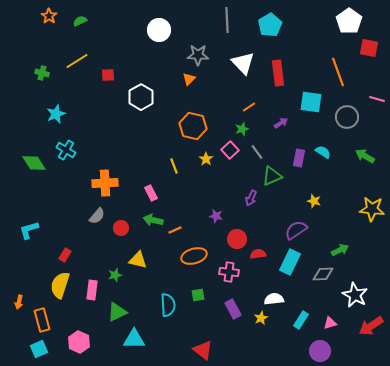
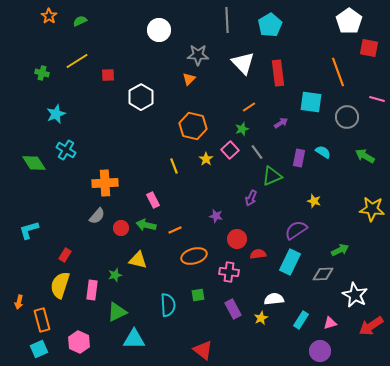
pink rectangle at (151, 193): moved 2 px right, 7 px down
green arrow at (153, 220): moved 7 px left, 5 px down
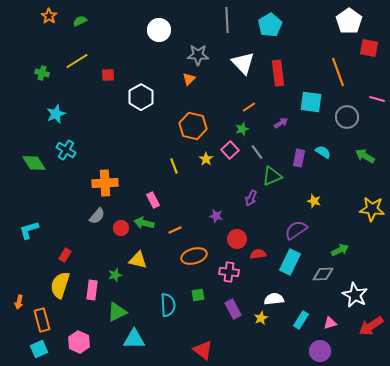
green arrow at (146, 225): moved 2 px left, 2 px up
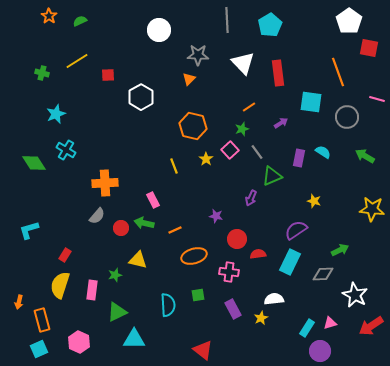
cyan rectangle at (301, 320): moved 6 px right, 8 px down
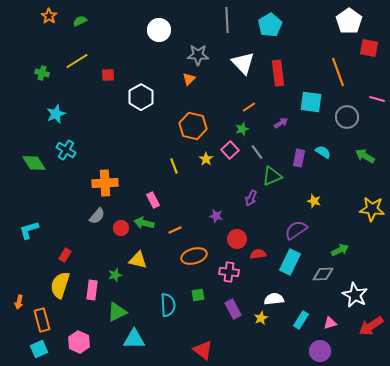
cyan rectangle at (307, 328): moved 6 px left, 8 px up
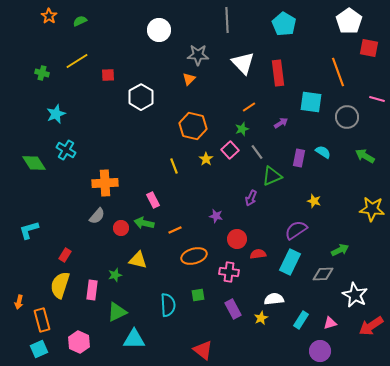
cyan pentagon at (270, 25): moved 14 px right, 1 px up; rotated 10 degrees counterclockwise
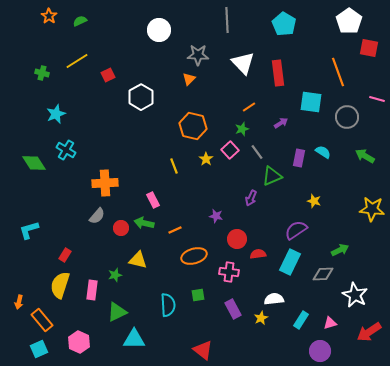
red square at (108, 75): rotated 24 degrees counterclockwise
orange rectangle at (42, 320): rotated 25 degrees counterclockwise
red arrow at (371, 326): moved 2 px left, 6 px down
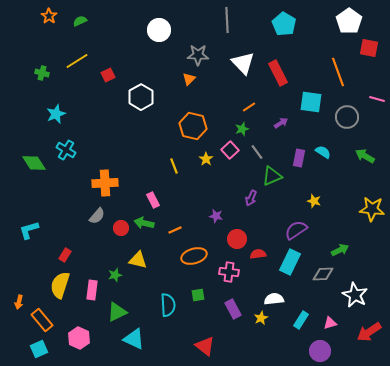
red rectangle at (278, 73): rotated 20 degrees counterclockwise
cyan triangle at (134, 339): rotated 25 degrees clockwise
pink hexagon at (79, 342): moved 4 px up
red triangle at (203, 350): moved 2 px right, 4 px up
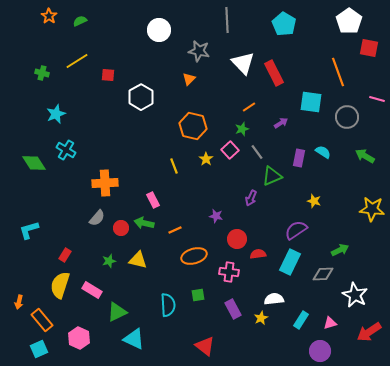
gray star at (198, 55): moved 1 px right, 4 px up; rotated 10 degrees clockwise
red rectangle at (278, 73): moved 4 px left
red square at (108, 75): rotated 32 degrees clockwise
gray semicircle at (97, 216): moved 2 px down
green star at (115, 275): moved 6 px left, 14 px up
pink rectangle at (92, 290): rotated 66 degrees counterclockwise
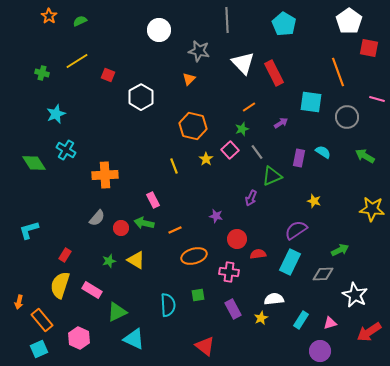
red square at (108, 75): rotated 16 degrees clockwise
orange cross at (105, 183): moved 8 px up
yellow triangle at (138, 260): moved 2 px left; rotated 18 degrees clockwise
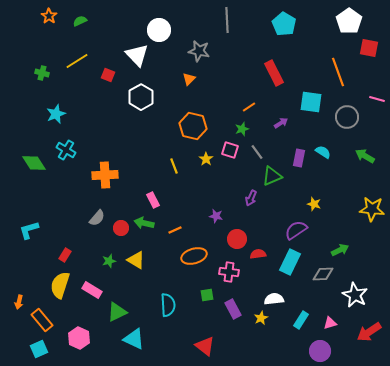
white triangle at (243, 63): moved 106 px left, 8 px up
pink square at (230, 150): rotated 30 degrees counterclockwise
yellow star at (314, 201): moved 3 px down
green square at (198, 295): moved 9 px right
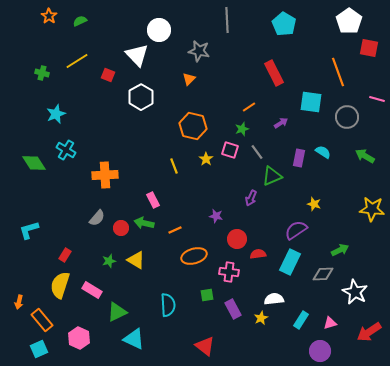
white star at (355, 295): moved 3 px up
